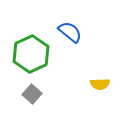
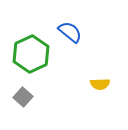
gray square: moved 9 px left, 3 px down
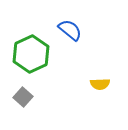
blue semicircle: moved 2 px up
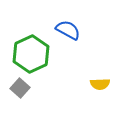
blue semicircle: moved 2 px left; rotated 10 degrees counterclockwise
gray square: moved 3 px left, 9 px up
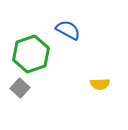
green hexagon: rotated 6 degrees clockwise
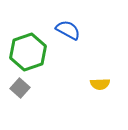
green hexagon: moved 3 px left, 2 px up
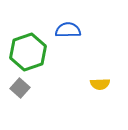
blue semicircle: rotated 30 degrees counterclockwise
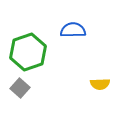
blue semicircle: moved 5 px right
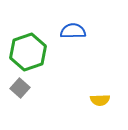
blue semicircle: moved 1 px down
yellow semicircle: moved 16 px down
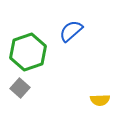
blue semicircle: moved 2 px left; rotated 40 degrees counterclockwise
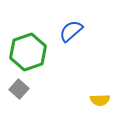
gray square: moved 1 px left, 1 px down
